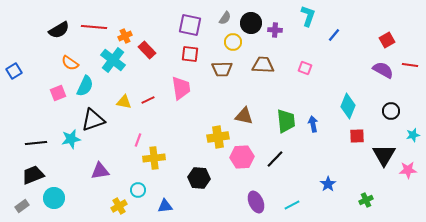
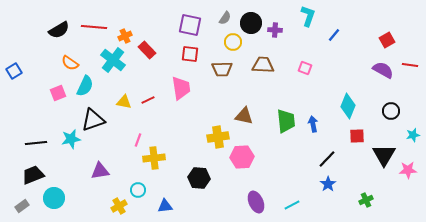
black line at (275, 159): moved 52 px right
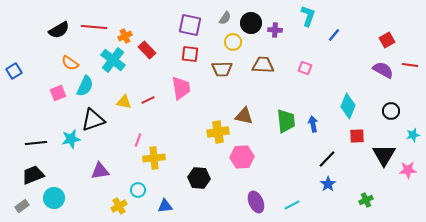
yellow cross at (218, 137): moved 5 px up
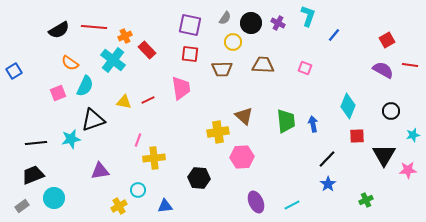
purple cross at (275, 30): moved 3 px right, 7 px up; rotated 24 degrees clockwise
brown triangle at (244, 116): rotated 30 degrees clockwise
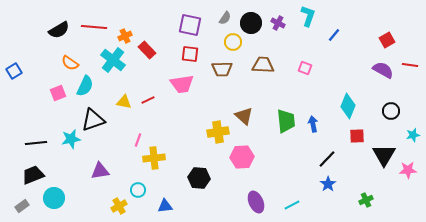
pink trapezoid at (181, 88): moved 1 px right, 4 px up; rotated 90 degrees clockwise
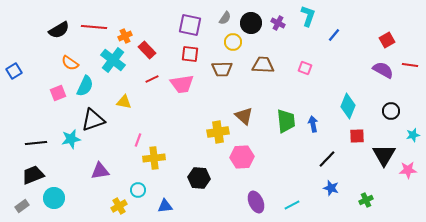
red line at (148, 100): moved 4 px right, 21 px up
blue star at (328, 184): moved 3 px right, 4 px down; rotated 21 degrees counterclockwise
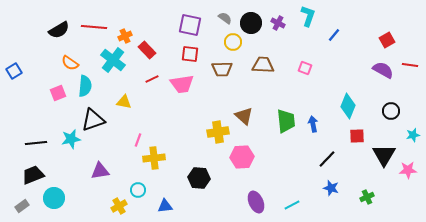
gray semicircle at (225, 18): rotated 88 degrees counterclockwise
cyan semicircle at (85, 86): rotated 20 degrees counterclockwise
green cross at (366, 200): moved 1 px right, 3 px up
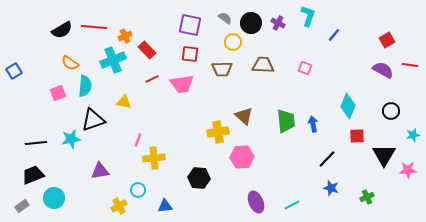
black semicircle at (59, 30): moved 3 px right
cyan cross at (113, 60): rotated 30 degrees clockwise
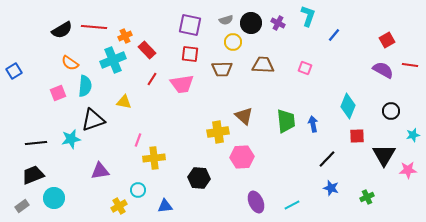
gray semicircle at (225, 18): moved 1 px right, 2 px down; rotated 128 degrees clockwise
red line at (152, 79): rotated 32 degrees counterclockwise
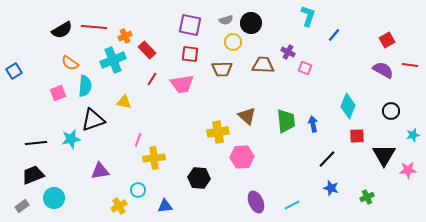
purple cross at (278, 23): moved 10 px right, 29 px down
brown triangle at (244, 116): moved 3 px right
